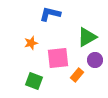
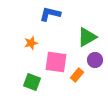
pink square: moved 2 px left, 4 px down; rotated 15 degrees clockwise
green square: moved 2 px left, 1 px down
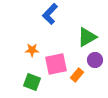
blue L-shape: rotated 60 degrees counterclockwise
orange star: moved 1 px right, 7 px down; rotated 16 degrees clockwise
pink square: moved 2 px down; rotated 20 degrees counterclockwise
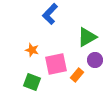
orange star: rotated 16 degrees clockwise
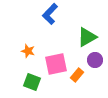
orange star: moved 4 px left, 1 px down
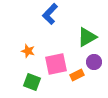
purple circle: moved 1 px left, 2 px down
orange rectangle: rotated 24 degrees clockwise
